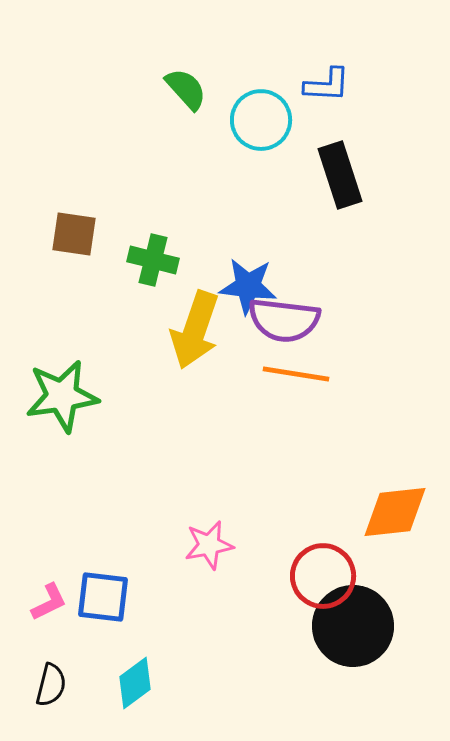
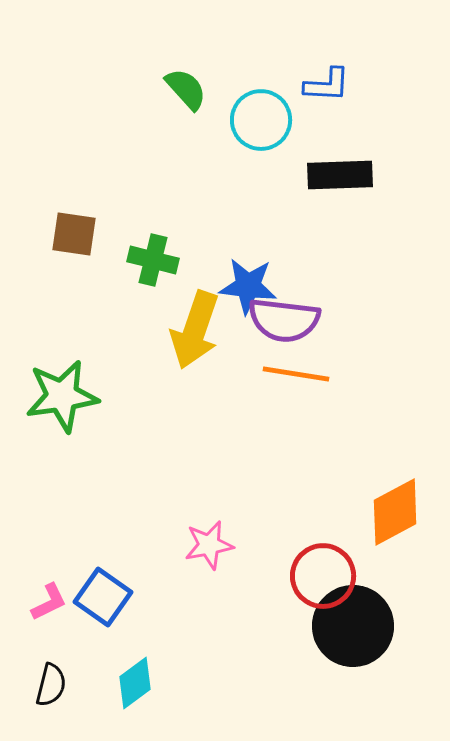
black rectangle: rotated 74 degrees counterclockwise
orange diamond: rotated 22 degrees counterclockwise
blue square: rotated 28 degrees clockwise
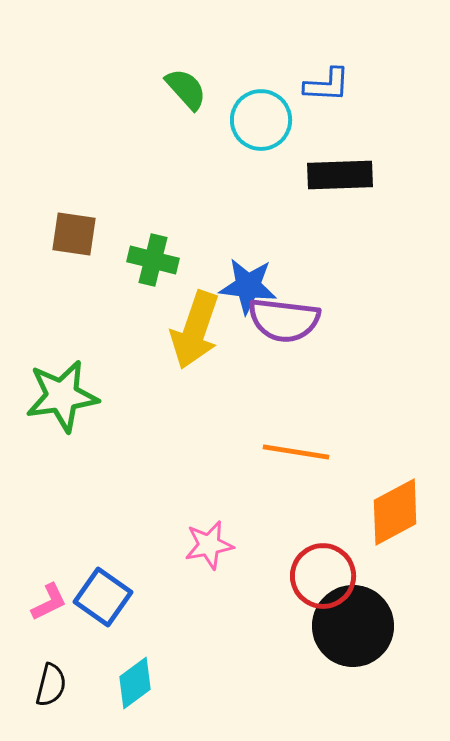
orange line: moved 78 px down
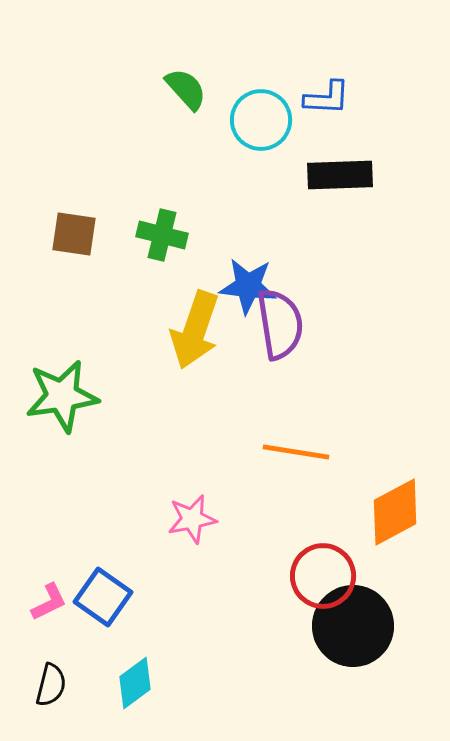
blue L-shape: moved 13 px down
green cross: moved 9 px right, 25 px up
purple semicircle: moved 4 px left, 4 px down; rotated 106 degrees counterclockwise
pink star: moved 17 px left, 26 px up
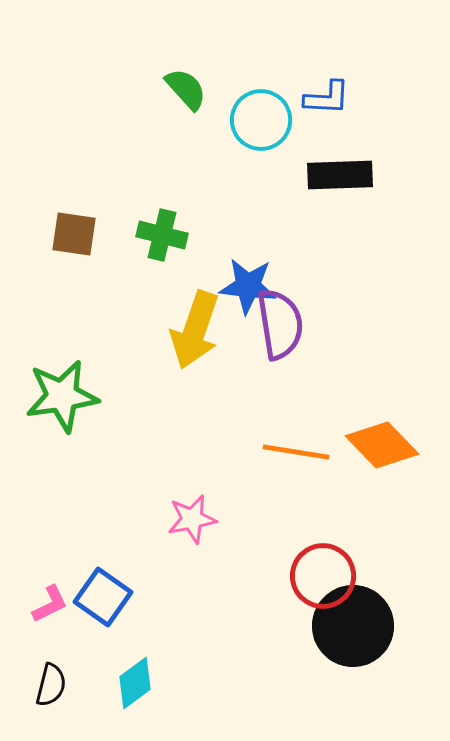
orange diamond: moved 13 px left, 67 px up; rotated 74 degrees clockwise
pink L-shape: moved 1 px right, 2 px down
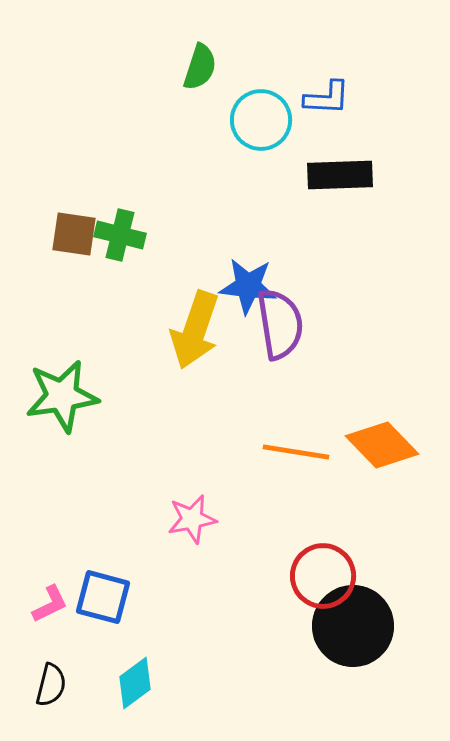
green semicircle: moved 14 px right, 22 px up; rotated 60 degrees clockwise
green cross: moved 42 px left
blue square: rotated 20 degrees counterclockwise
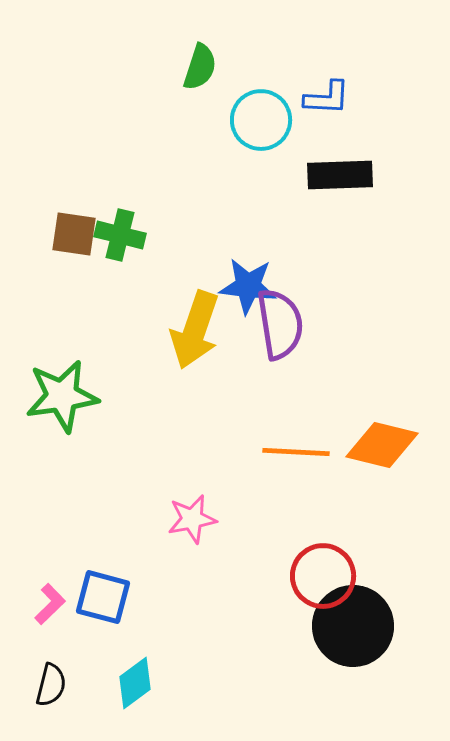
orange diamond: rotated 32 degrees counterclockwise
orange line: rotated 6 degrees counterclockwise
pink L-shape: rotated 18 degrees counterclockwise
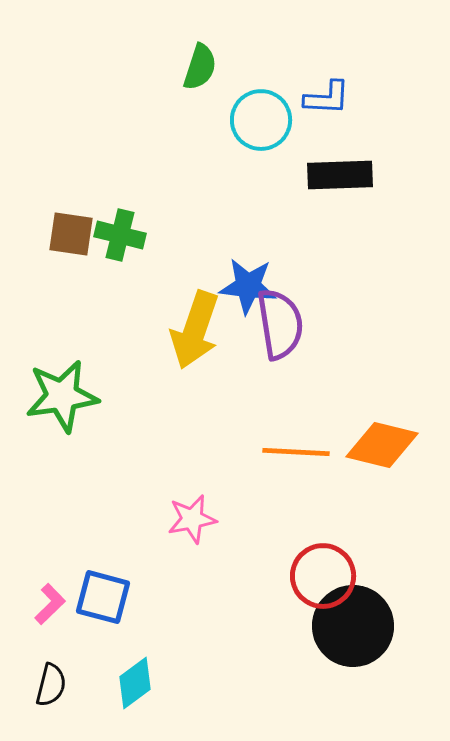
brown square: moved 3 px left
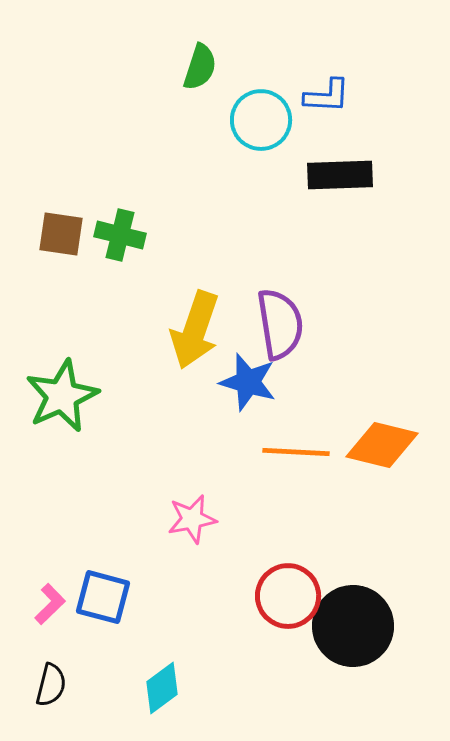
blue L-shape: moved 2 px up
brown square: moved 10 px left
blue star: moved 96 px down; rotated 10 degrees clockwise
green star: rotated 16 degrees counterclockwise
red circle: moved 35 px left, 20 px down
cyan diamond: moved 27 px right, 5 px down
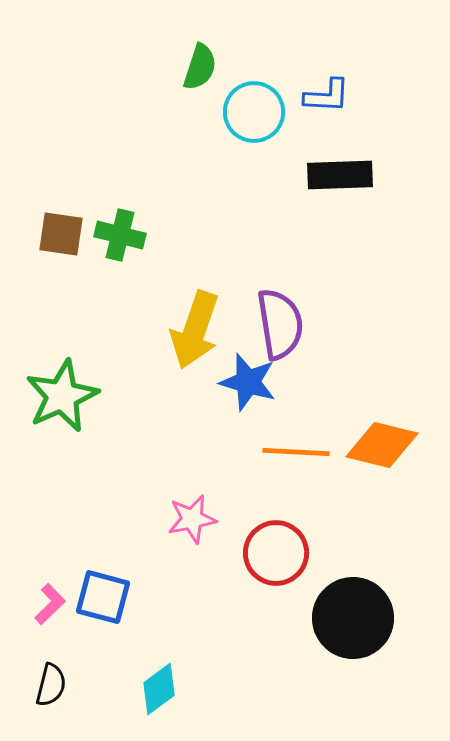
cyan circle: moved 7 px left, 8 px up
red circle: moved 12 px left, 43 px up
black circle: moved 8 px up
cyan diamond: moved 3 px left, 1 px down
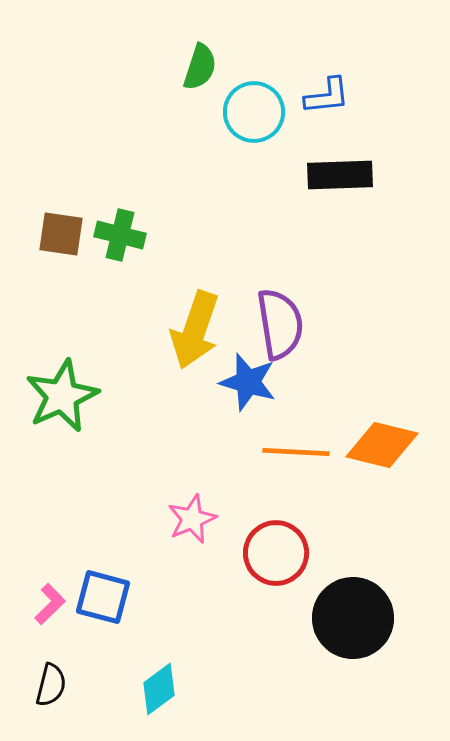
blue L-shape: rotated 9 degrees counterclockwise
pink star: rotated 12 degrees counterclockwise
